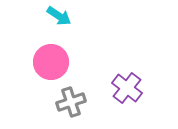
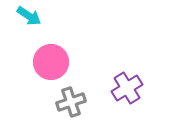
cyan arrow: moved 30 px left
purple cross: rotated 20 degrees clockwise
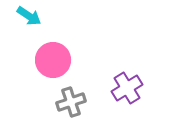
pink circle: moved 2 px right, 2 px up
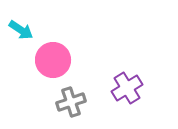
cyan arrow: moved 8 px left, 14 px down
